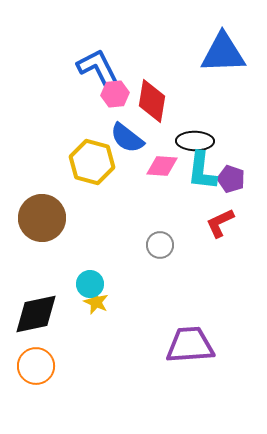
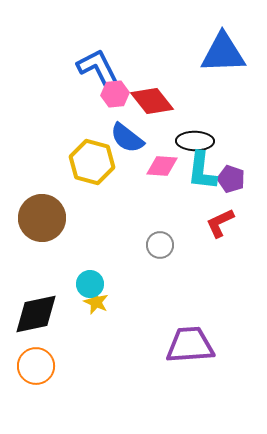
red diamond: rotated 48 degrees counterclockwise
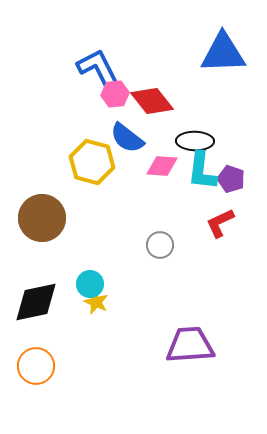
black diamond: moved 12 px up
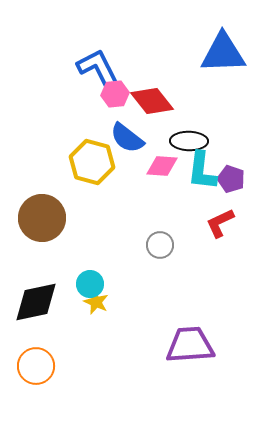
black ellipse: moved 6 px left
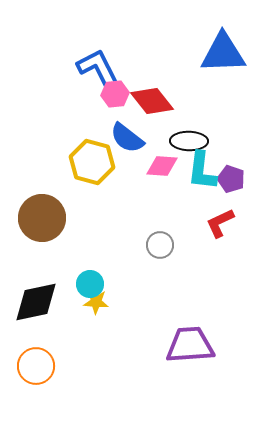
yellow star: rotated 20 degrees counterclockwise
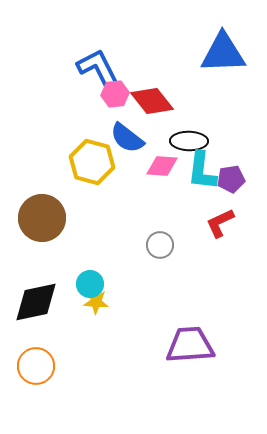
purple pentagon: rotated 28 degrees counterclockwise
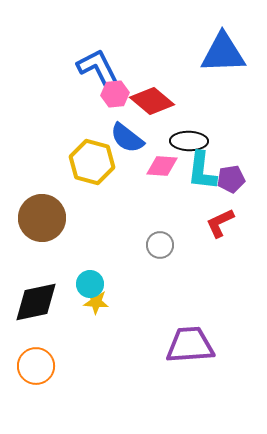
red diamond: rotated 12 degrees counterclockwise
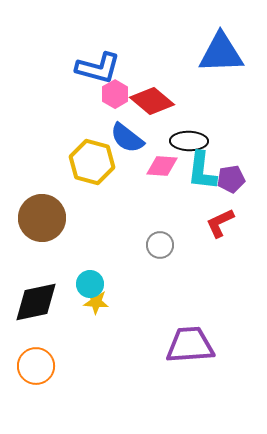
blue triangle: moved 2 px left
blue L-shape: rotated 132 degrees clockwise
pink hexagon: rotated 24 degrees counterclockwise
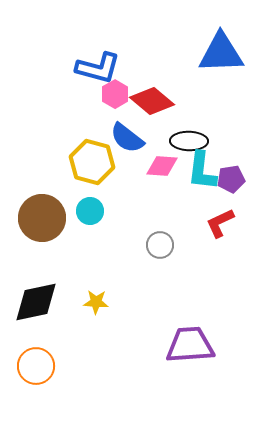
cyan circle: moved 73 px up
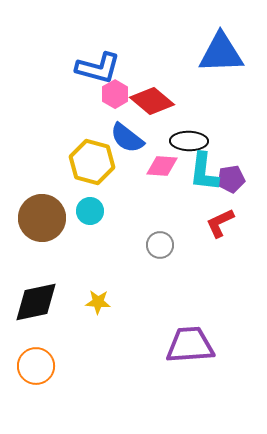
cyan L-shape: moved 2 px right, 1 px down
yellow star: moved 2 px right
